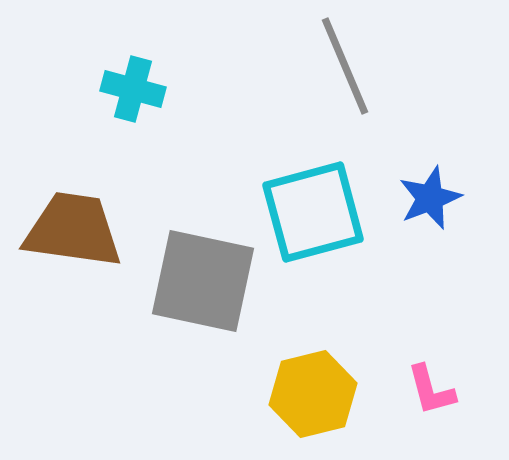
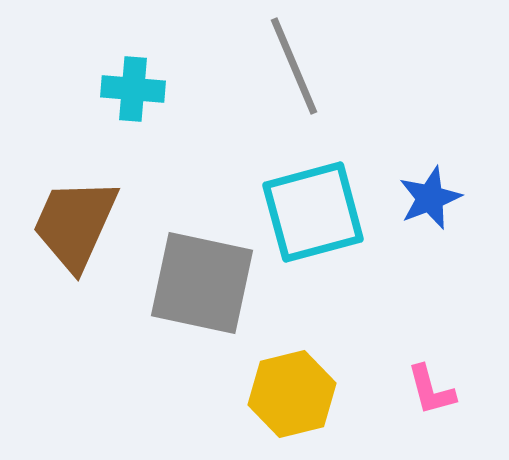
gray line: moved 51 px left
cyan cross: rotated 10 degrees counterclockwise
brown trapezoid: moved 2 px right, 6 px up; rotated 74 degrees counterclockwise
gray square: moved 1 px left, 2 px down
yellow hexagon: moved 21 px left
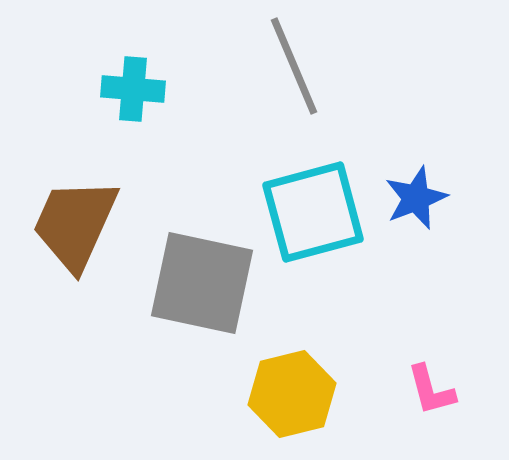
blue star: moved 14 px left
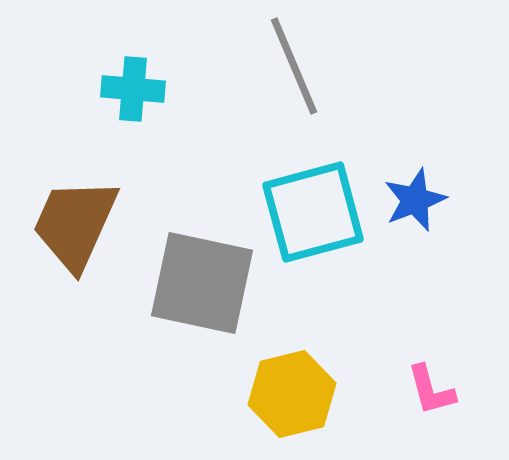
blue star: moved 1 px left, 2 px down
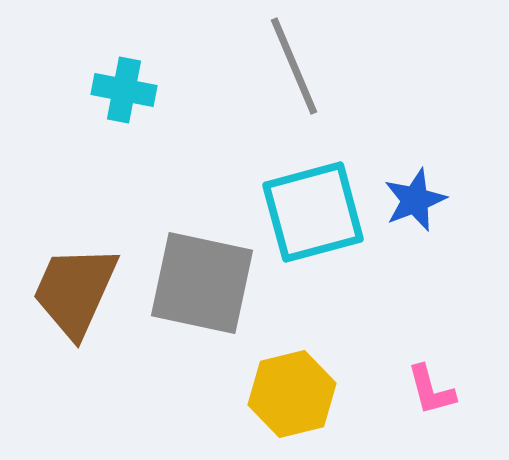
cyan cross: moved 9 px left, 1 px down; rotated 6 degrees clockwise
brown trapezoid: moved 67 px down
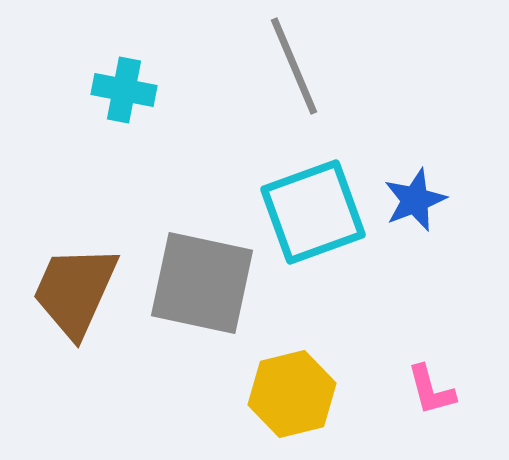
cyan square: rotated 5 degrees counterclockwise
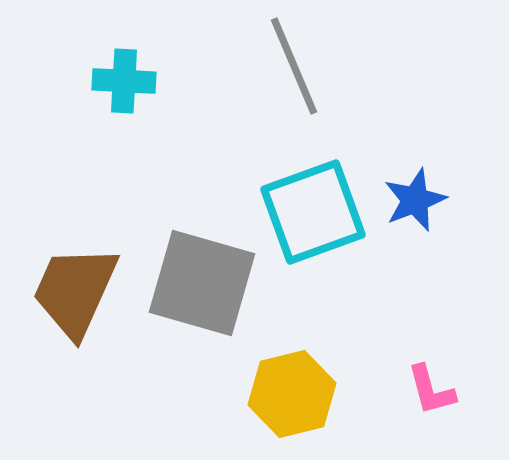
cyan cross: moved 9 px up; rotated 8 degrees counterclockwise
gray square: rotated 4 degrees clockwise
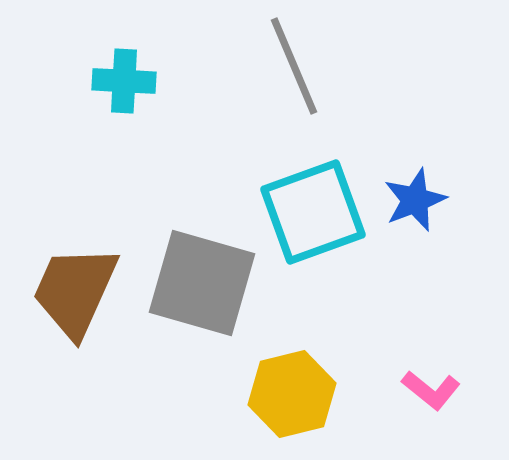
pink L-shape: rotated 36 degrees counterclockwise
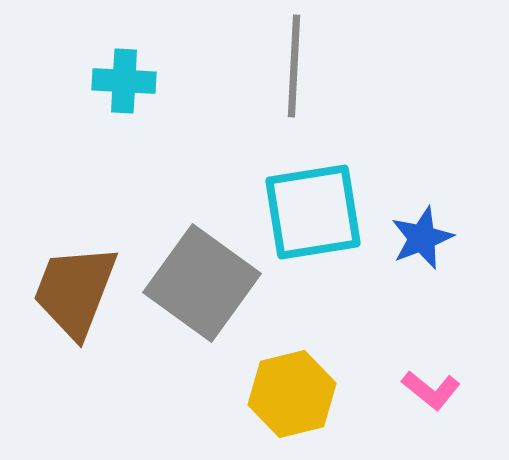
gray line: rotated 26 degrees clockwise
blue star: moved 7 px right, 38 px down
cyan square: rotated 11 degrees clockwise
gray square: rotated 20 degrees clockwise
brown trapezoid: rotated 3 degrees counterclockwise
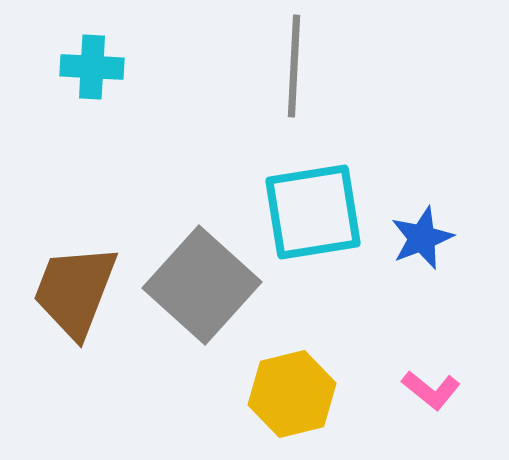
cyan cross: moved 32 px left, 14 px up
gray square: moved 2 px down; rotated 6 degrees clockwise
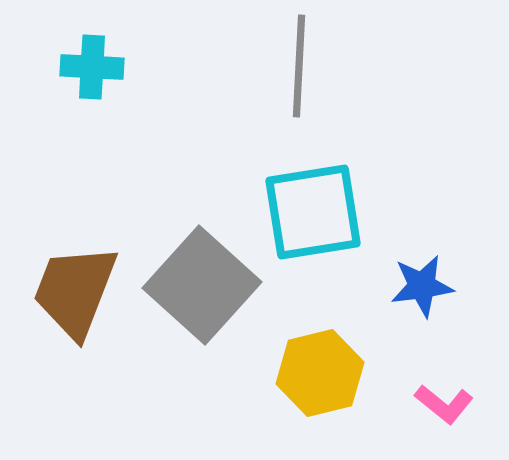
gray line: moved 5 px right
blue star: moved 48 px down; rotated 14 degrees clockwise
pink L-shape: moved 13 px right, 14 px down
yellow hexagon: moved 28 px right, 21 px up
